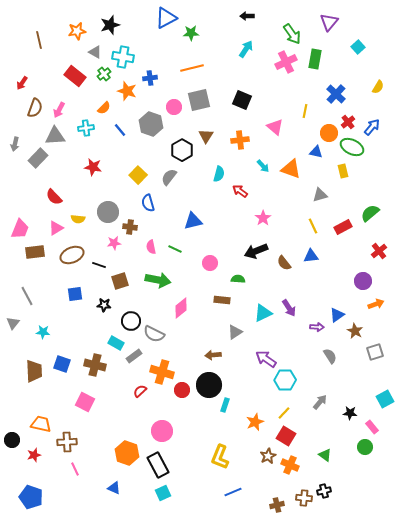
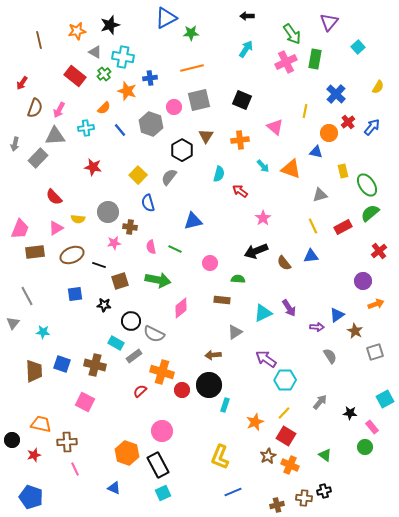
green ellipse at (352, 147): moved 15 px right, 38 px down; rotated 30 degrees clockwise
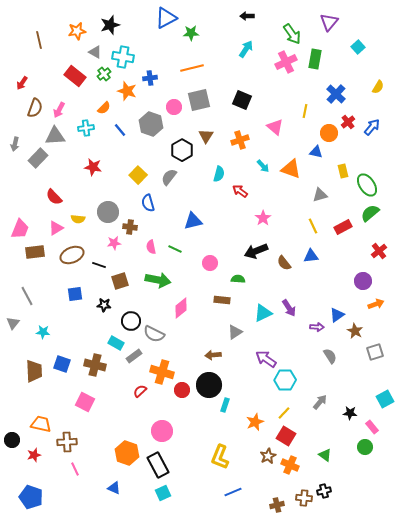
orange cross at (240, 140): rotated 12 degrees counterclockwise
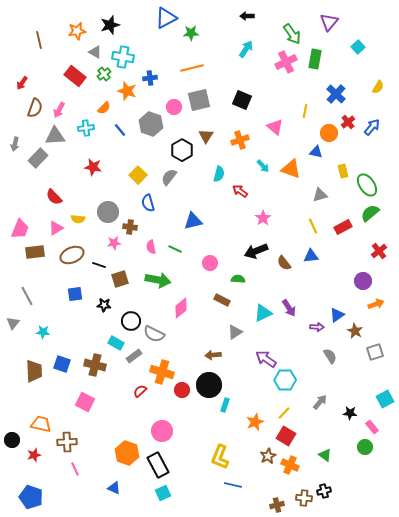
brown square at (120, 281): moved 2 px up
brown rectangle at (222, 300): rotated 21 degrees clockwise
blue line at (233, 492): moved 7 px up; rotated 36 degrees clockwise
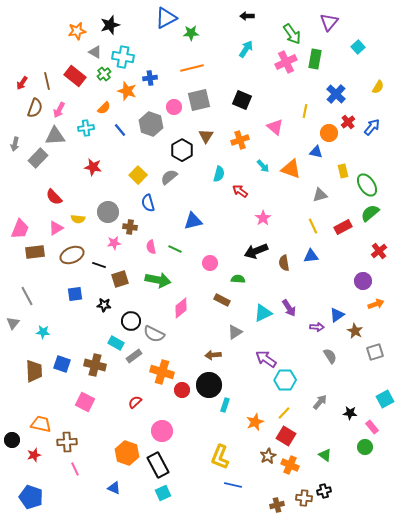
brown line at (39, 40): moved 8 px right, 41 px down
gray semicircle at (169, 177): rotated 12 degrees clockwise
brown semicircle at (284, 263): rotated 28 degrees clockwise
red semicircle at (140, 391): moved 5 px left, 11 px down
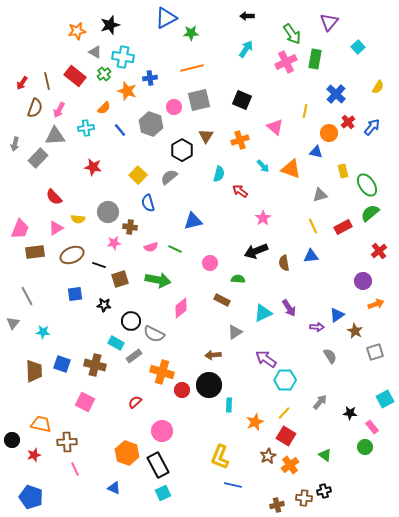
pink semicircle at (151, 247): rotated 96 degrees counterclockwise
cyan rectangle at (225, 405): moved 4 px right; rotated 16 degrees counterclockwise
orange cross at (290, 465): rotated 30 degrees clockwise
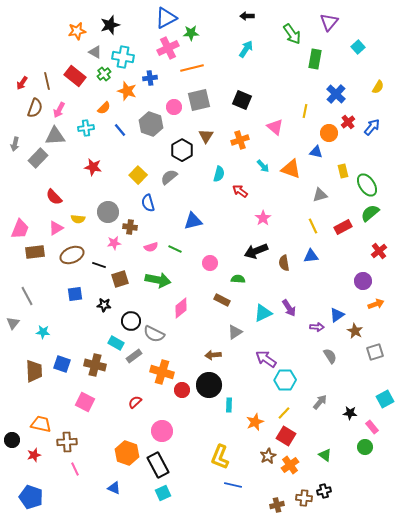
pink cross at (286, 62): moved 118 px left, 14 px up
